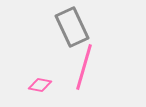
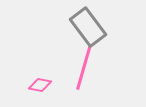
gray rectangle: moved 16 px right; rotated 12 degrees counterclockwise
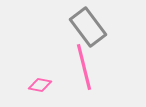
pink line: rotated 30 degrees counterclockwise
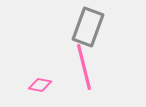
gray rectangle: rotated 57 degrees clockwise
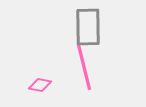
gray rectangle: rotated 21 degrees counterclockwise
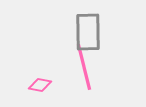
gray rectangle: moved 5 px down
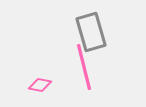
gray rectangle: moved 3 px right; rotated 15 degrees counterclockwise
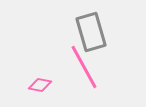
pink line: rotated 15 degrees counterclockwise
